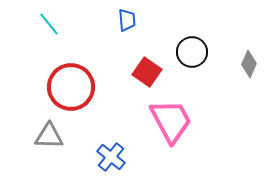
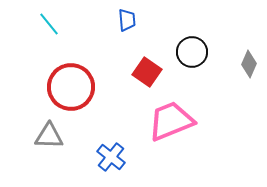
pink trapezoid: rotated 84 degrees counterclockwise
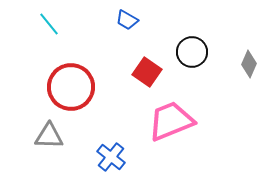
blue trapezoid: rotated 125 degrees clockwise
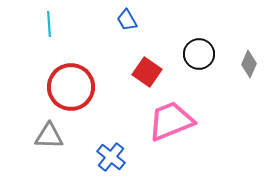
blue trapezoid: rotated 30 degrees clockwise
cyan line: rotated 35 degrees clockwise
black circle: moved 7 px right, 2 px down
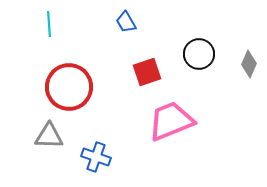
blue trapezoid: moved 1 px left, 2 px down
red square: rotated 36 degrees clockwise
red circle: moved 2 px left
blue cross: moved 15 px left; rotated 20 degrees counterclockwise
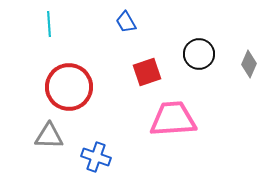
pink trapezoid: moved 2 px right, 2 px up; rotated 18 degrees clockwise
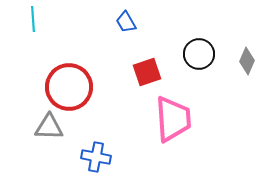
cyan line: moved 16 px left, 5 px up
gray diamond: moved 2 px left, 3 px up
pink trapezoid: rotated 90 degrees clockwise
gray triangle: moved 9 px up
blue cross: rotated 8 degrees counterclockwise
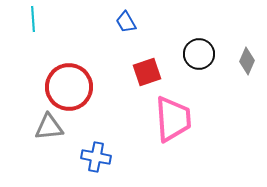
gray triangle: rotated 8 degrees counterclockwise
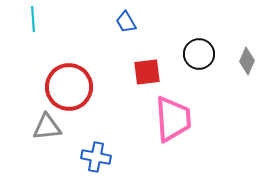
red square: rotated 12 degrees clockwise
gray triangle: moved 2 px left
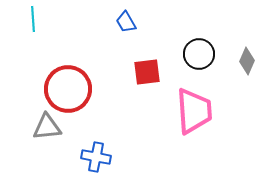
red circle: moved 1 px left, 2 px down
pink trapezoid: moved 21 px right, 8 px up
